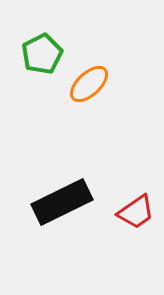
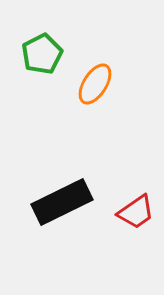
orange ellipse: moved 6 px right; rotated 15 degrees counterclockwise
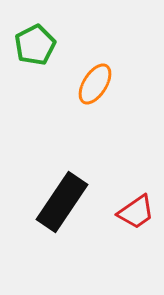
green pentagon: moved 7 px left, 9 px up
black rectangle: rotated 30 degrees counterclockwise
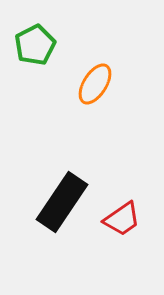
red trapezoid: moved 14 px left, 7 px down
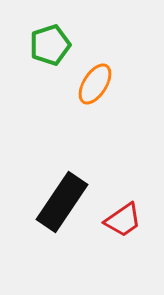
green pentagon: moved 15 px right; rotated 9 degrees clockwise
red trapezoid: moved 1 px right, 1 px down
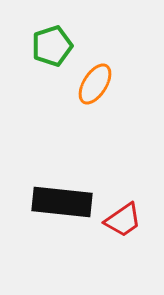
green pentagon: moved 2 px right, 1 px down
black rectangle: rotated 62 degrees clockwise
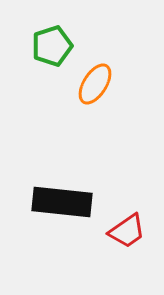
red trapezoid: moved 4 px right, 11 px down
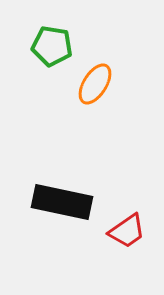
green pentagon: rotated 27 degrees clockwise
black rectangle: rotated 6 degrees clockwise
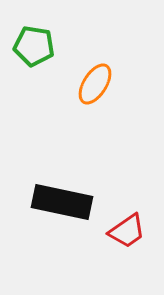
green pentagon: moved 18 px left
